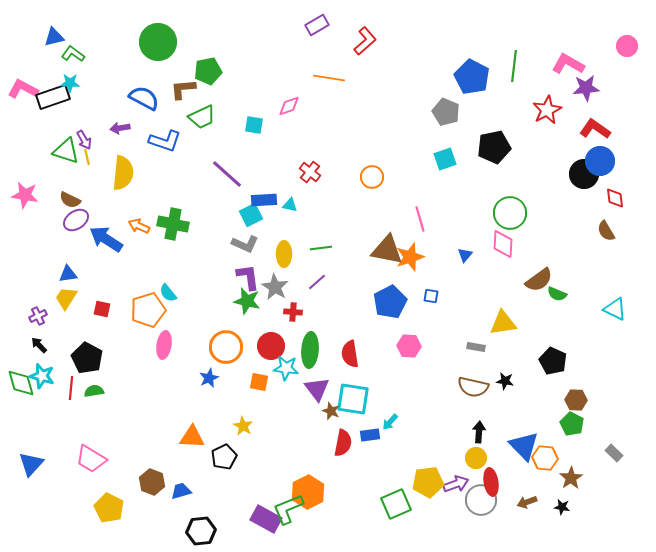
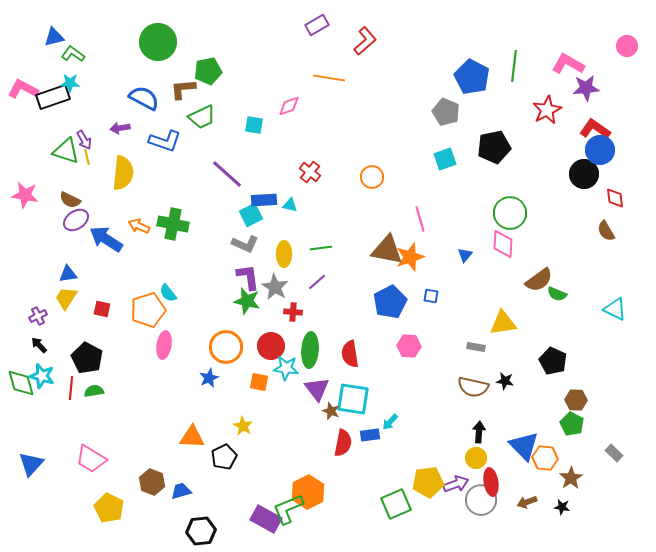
blue circle at (600, 161): moved 11 px up
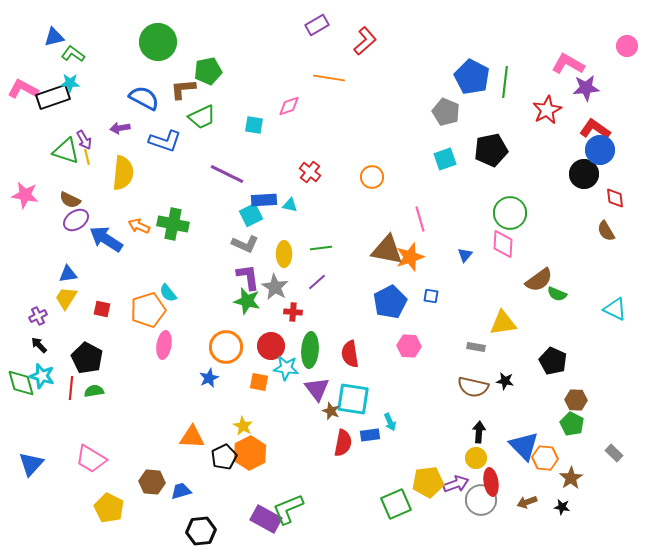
green line at (514, 66): moved 9 px left, 16 px down
black pentagon at (494, 147): moved 3 px left, 3 px down
purple line at (227, 174): rotated 16 degrees counterclockwise
cyan arrow at (390, 422): rotated 66 degrees counterclockwise
brown hexagon at (152, 482): rotated 15 degrees counterclockwise
orange hexagon at (308, 492): moved 58 px left, 39 px up
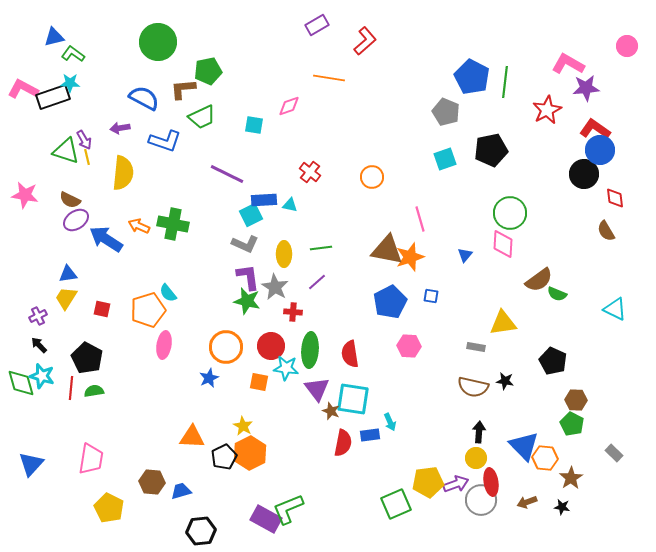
pink trapezoid at (91, 459): rotated 112 degrees counterclockwise
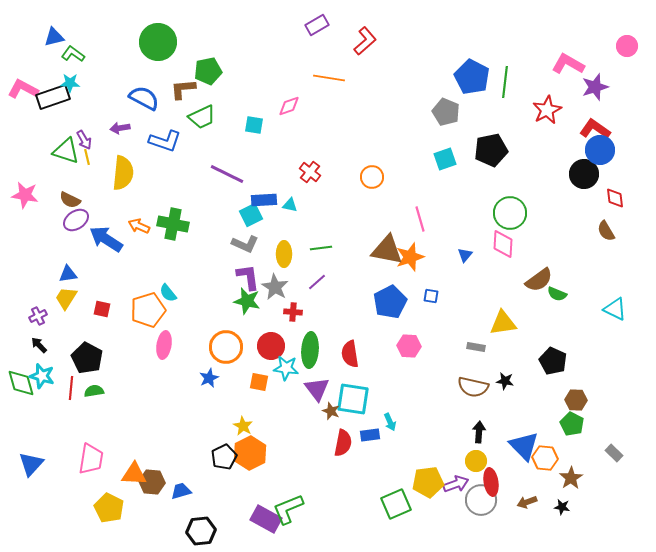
purple star at (586, 88): moved 9 px right, 1 px up; rotated 12 degrees counterclockwise
orange triangle at (192, 437): moved 58 px left, 37 px down
yellow circle at (476, 458): moved 3 px down
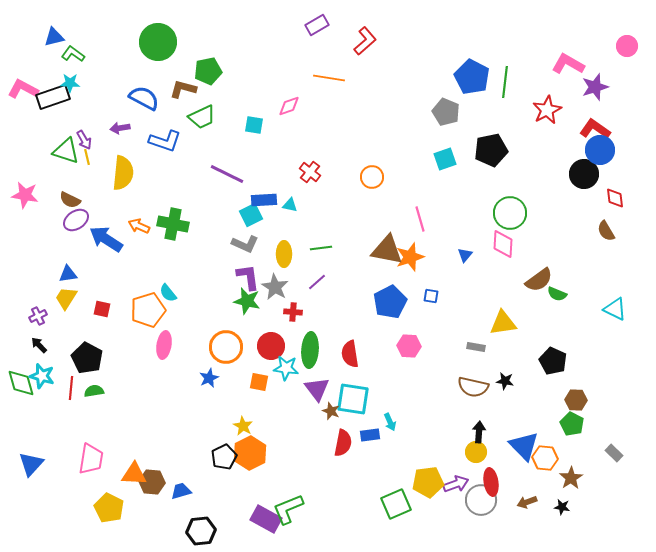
brown L-shape at (183, 89): rotated 20 degrees clockwise
yellow circle at (476, 461): moved 9 px up
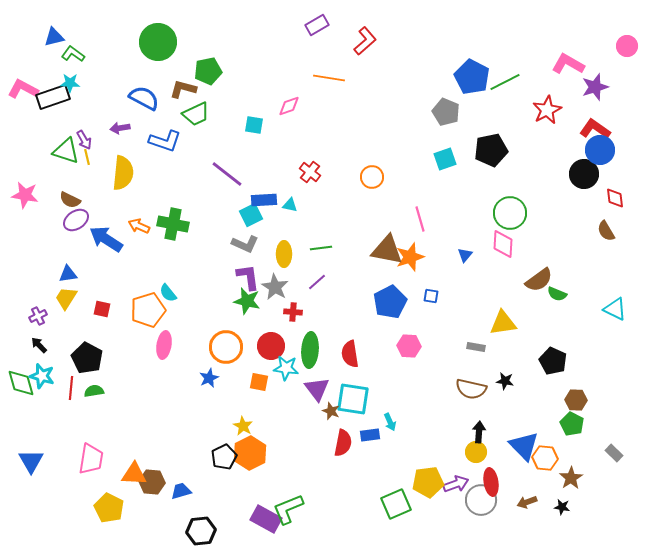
green line at (505, 82): rotated 56 degrees clockwise
green trapezoid at (202, 117): moved 6 px left, 3 px up
purple line at (227, 174): rotated 12 degrees clockwise
brown semicircle at (473, 387): moved 2 px left, 2 px down
blue triangle at (31, 464): moved 3 px up; rotated 12 degrees counterclockwise
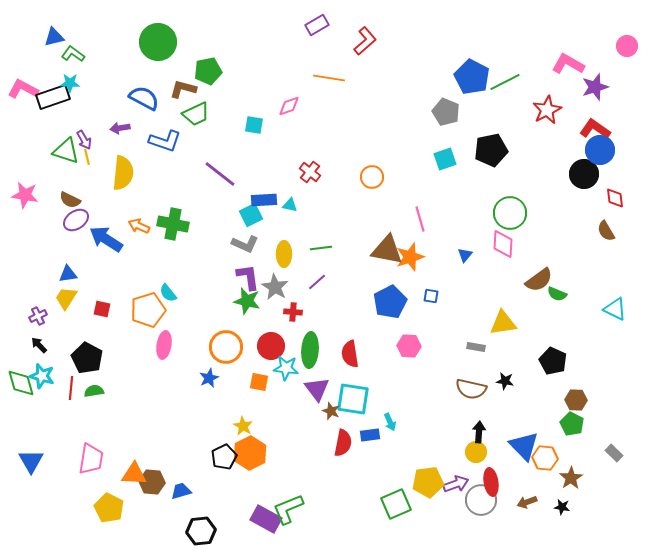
purple line at (227, 174): moved 7 px left
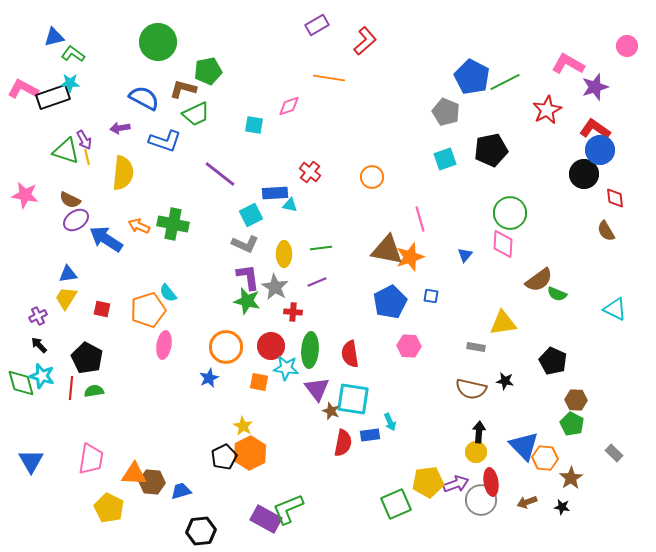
blue rectangle at (264, 200): moved 11 px right, 7 px up
purple line at (317, 282): rotated 18 degrees clockwise
